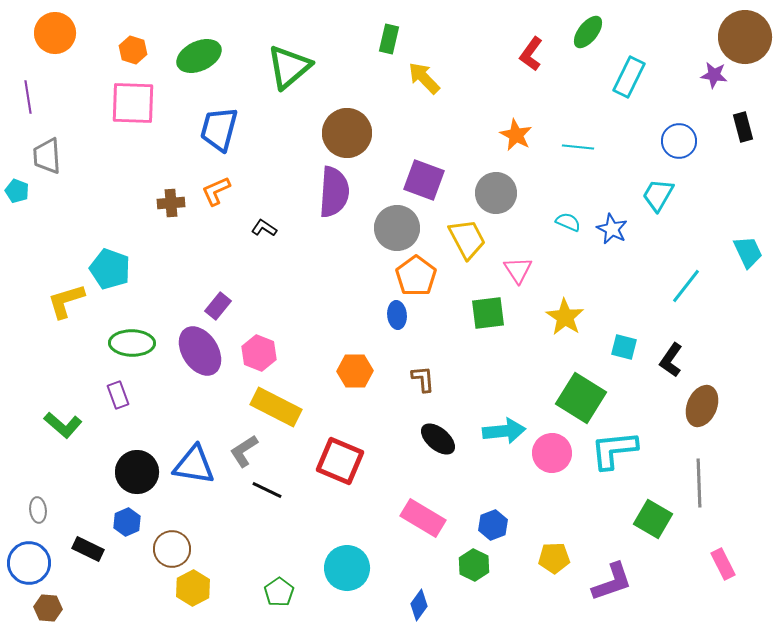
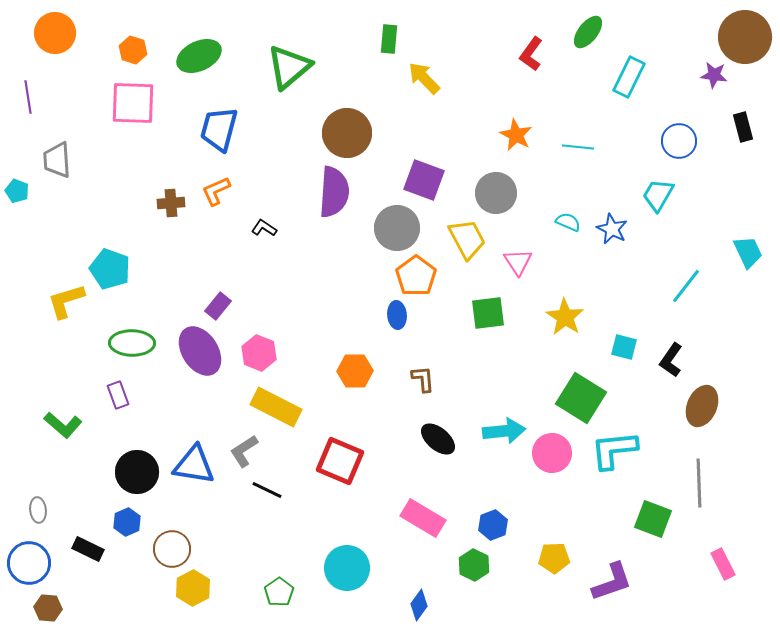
green rectangle at (389, 39): rotated 8 degrees counterclockwise
gray trapezoid at (47, 156): moved 10 px right, 4 px down
pink triangle at (518, 270): moved 8 px up
green square at (653, 519): rotated 9 degrees counterclockwise
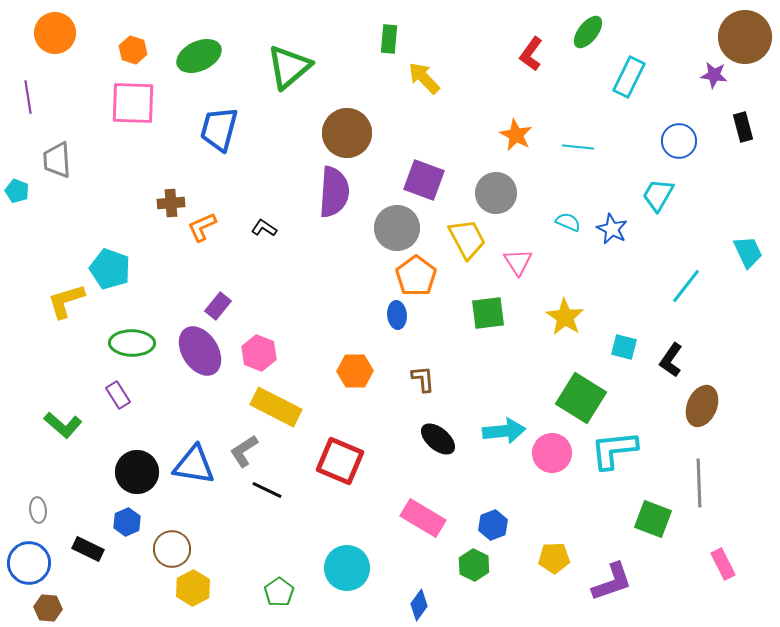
orange L-shape at (216, 191): moved 14 px left, 36 px down
purple rectangle at (118, 395): rotated 12 degrees counterclockwise
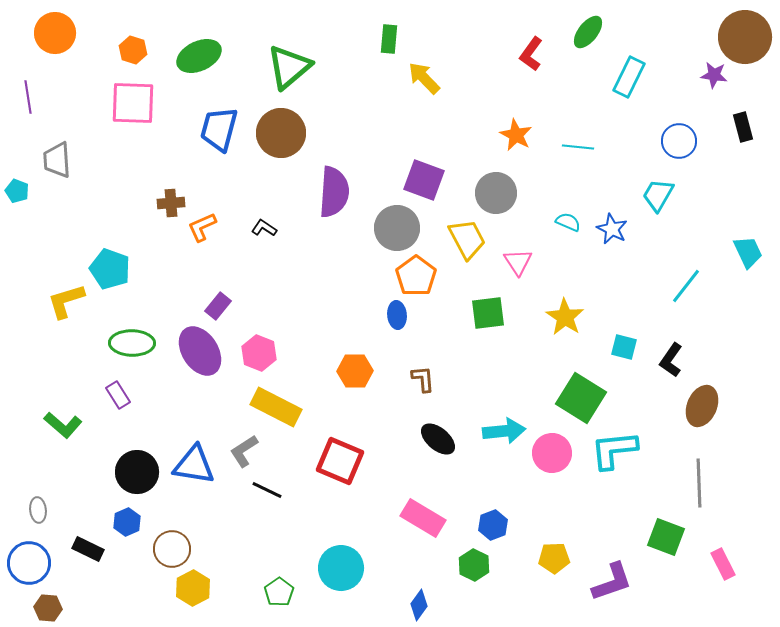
brown circle at (347, 133): moved 66 px left
green square at (653, 519): moved 13 px right, 18 px down
cyan circle at (347, 568): moved 6 px left
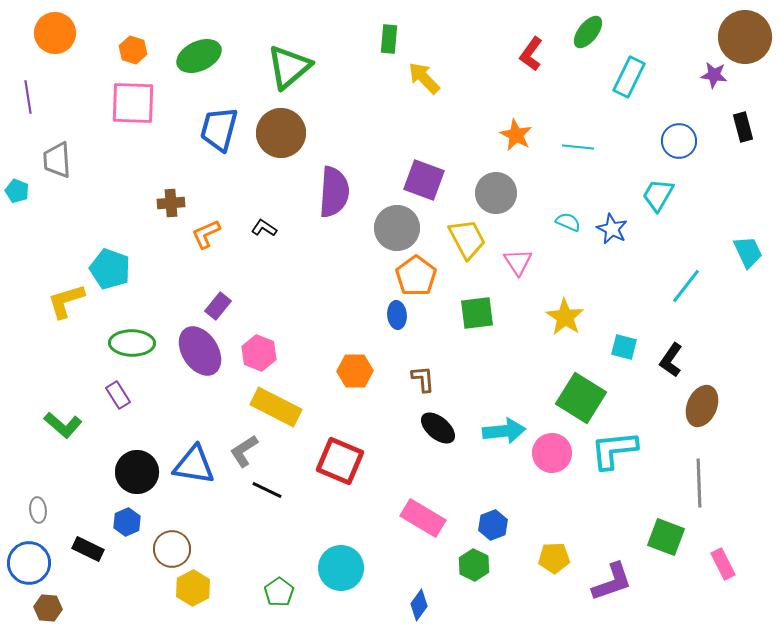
orange L-shape at (202, 227): moved 4 px right, 7 px down
green square at (488, 313): moved 11 px left
black ellipse at (438, 439): moved 11 px up
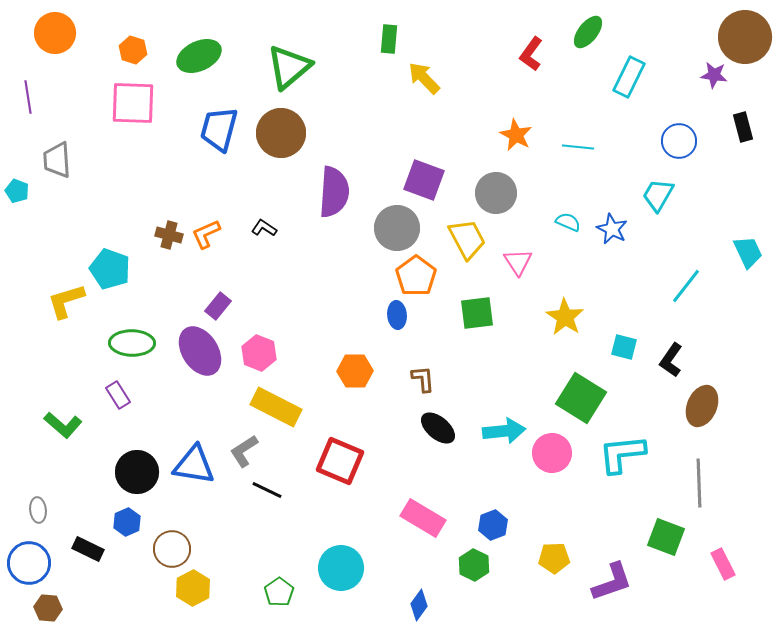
brown cross at (171, 203): moved 2 px left, 32 px down; rotated 20 degrees clockwise
cyan L-shape at (614, 450): moved 8 px right, 4 px down
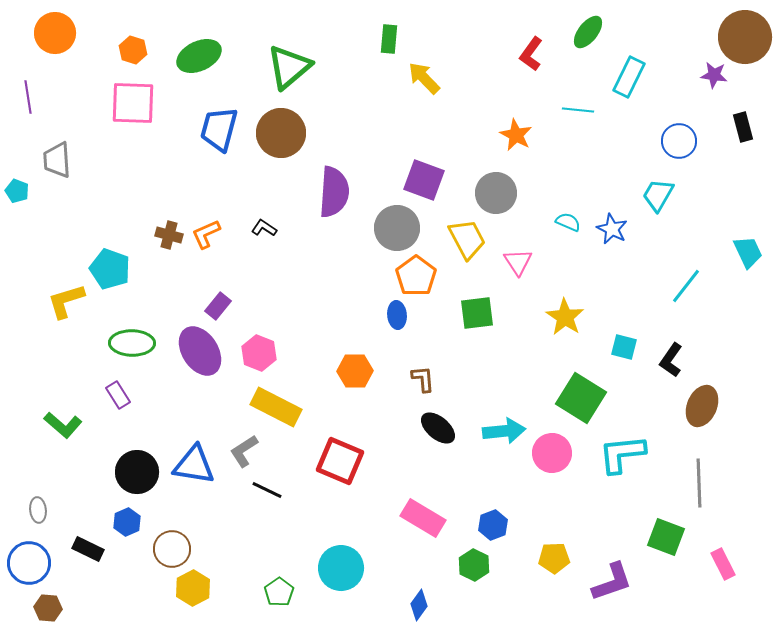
cyan line at (578, 147): moved 37 px up
